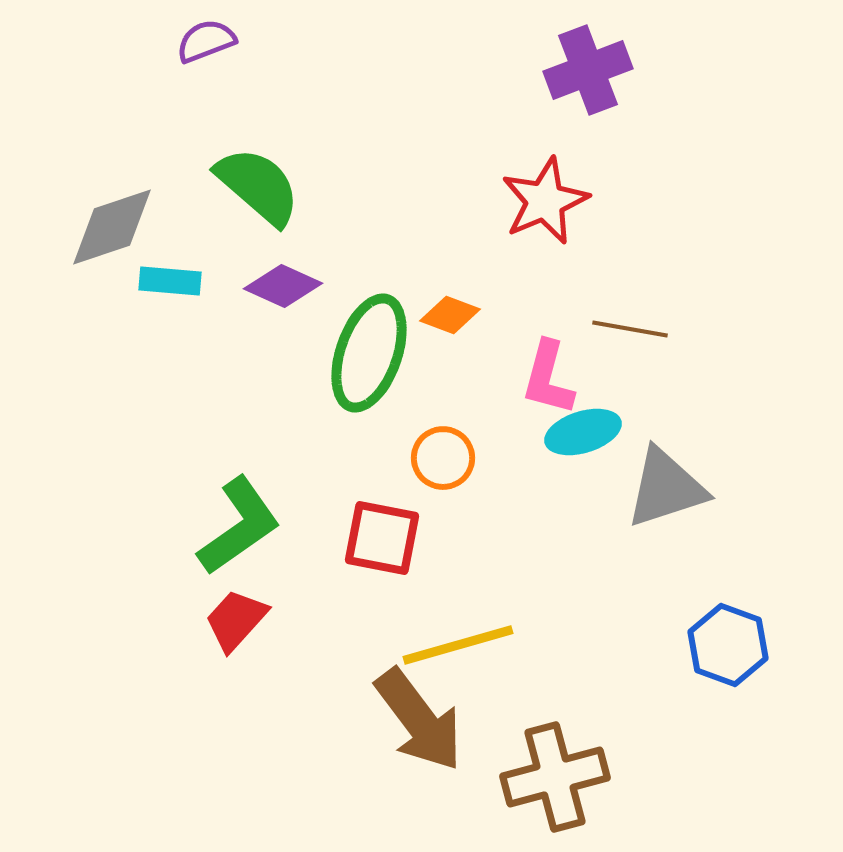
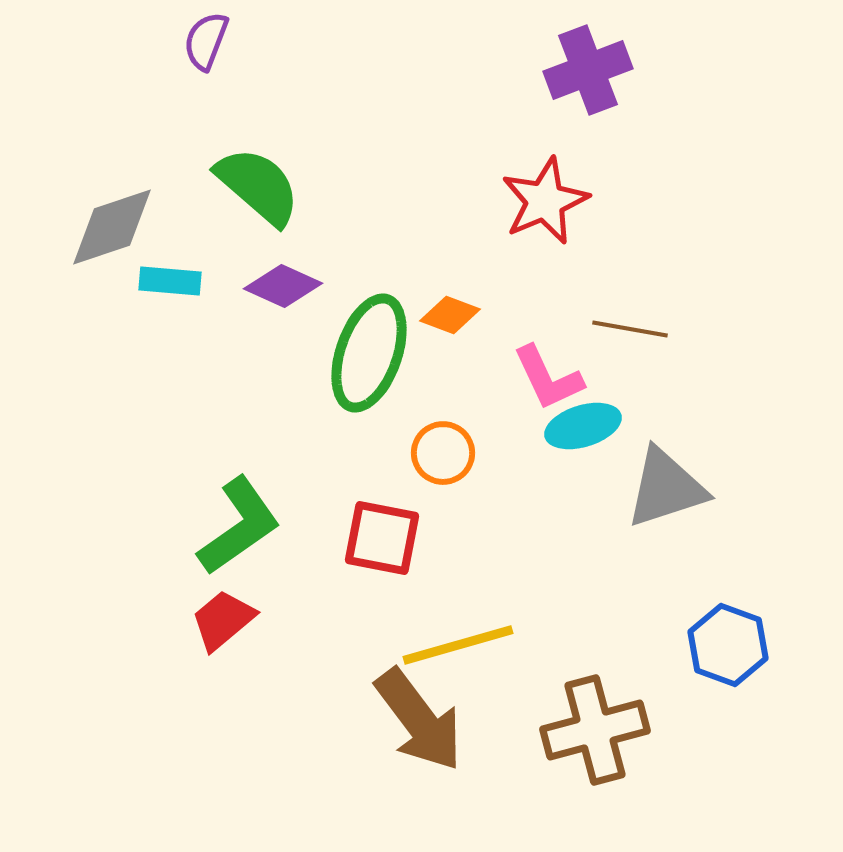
purple semicircle: rotated 48 degrees counterclockwise
pink L-shape: rotated 40 degrees counterclockwise
cyan ellipse: moved 6 px up
orange circle: moved 5 px up
red trapezoid: moved 13 px left; rotated 8 degrees clockwise
brown cross: moved 40 px right, 47 px up
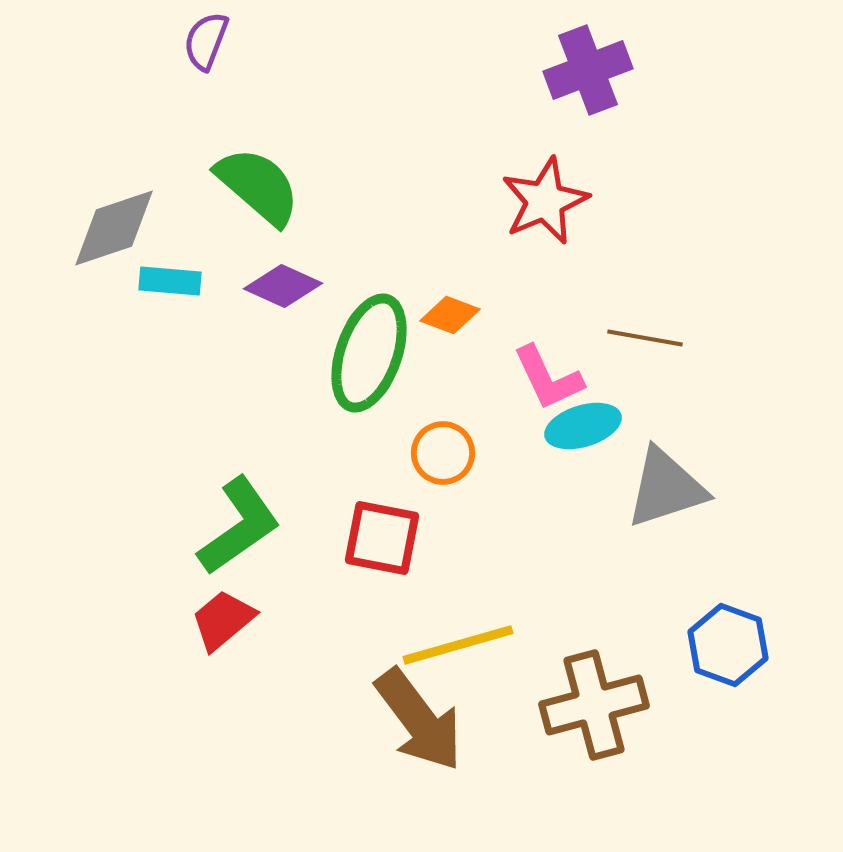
gray diamond: moved 2 px right, 1 px down
brown line: moved 15 px right, 9 px down
brown cross: moved 1 px left, 25 px up
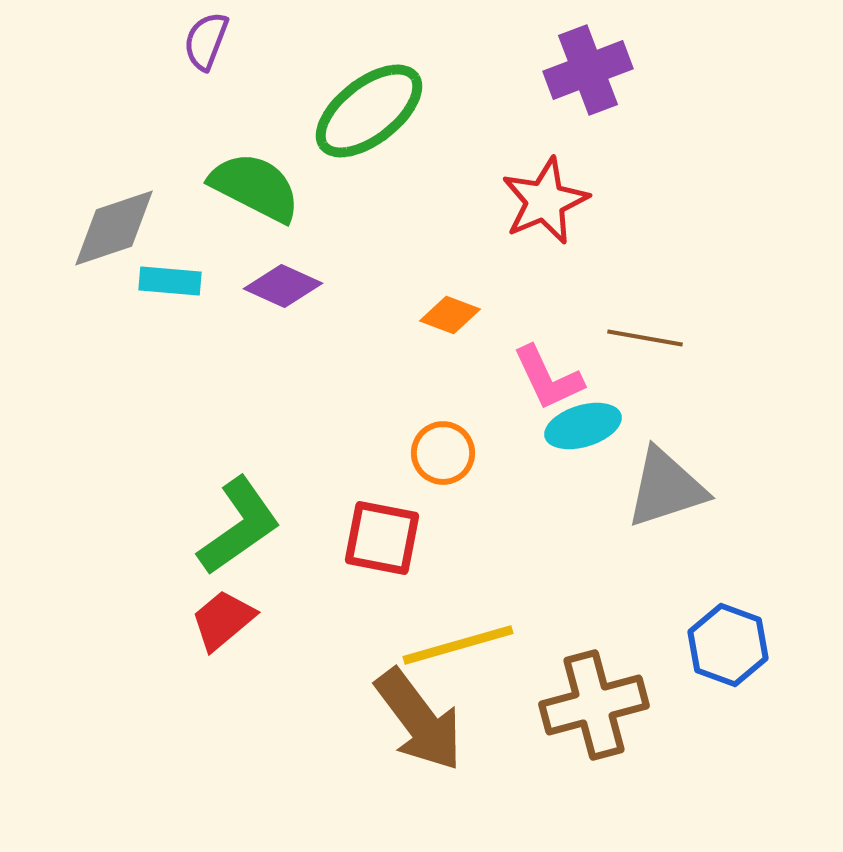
green semicircle: moved 3 px left, 1 px down; rotated 14 degrees counterclockwise
green ellipse: moved 242 px up; rotated 33 degrees clockwise
